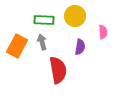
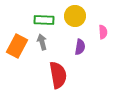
red semicircle: moved 5 px down
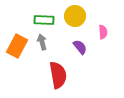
purple semicircle: rotated 49 degrees counterclockwise
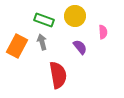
green rectangle: rotated 18 degrees clockwise
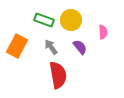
yellow circle: moved 4 px left, 4 px down
gray arrow: moved 9 px right, 5 px down; rotated 21 degrees counterclockwise
